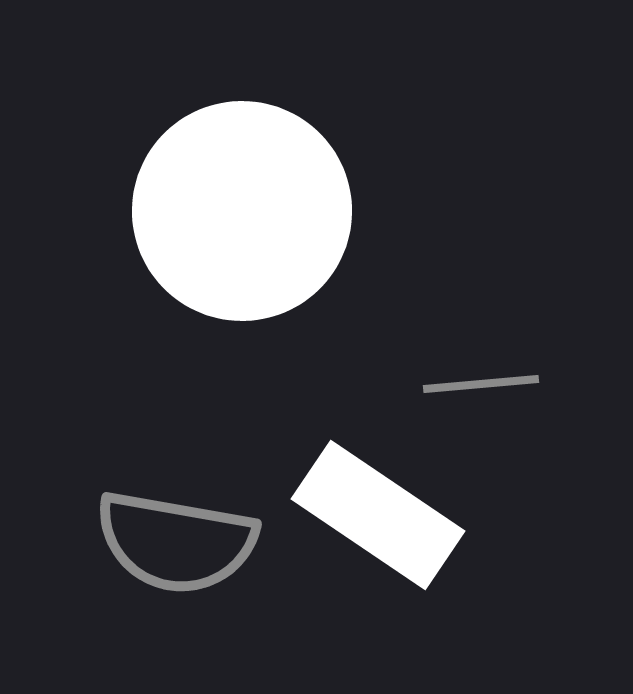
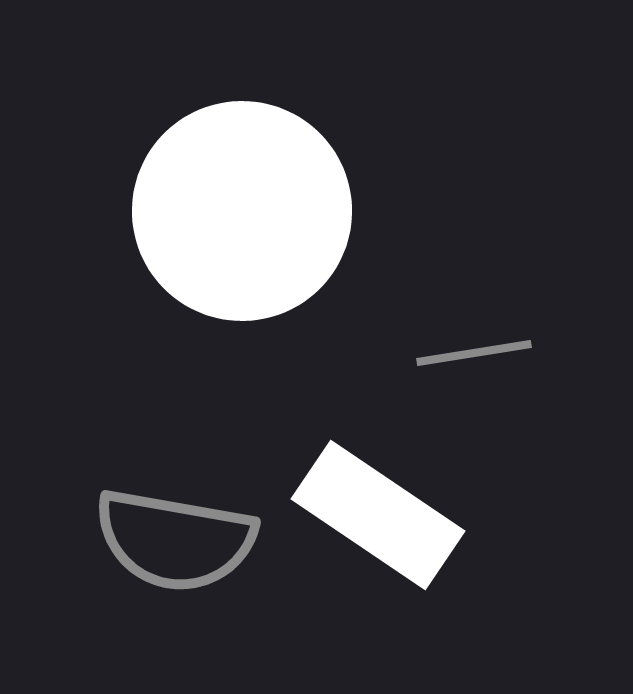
gray line: moved 7 px left, 31 px up; rotated 4 degrees counterclockwise
gray semicircle: moved 1 px left, 2 px up
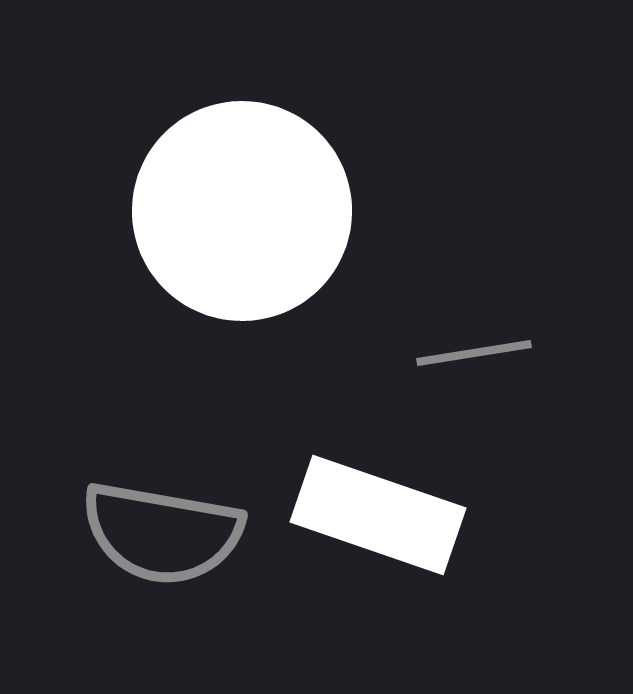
white rectangle: rotated 15 degrees counterclockwise
gray semicircle: moved 13 px left, 7 px up
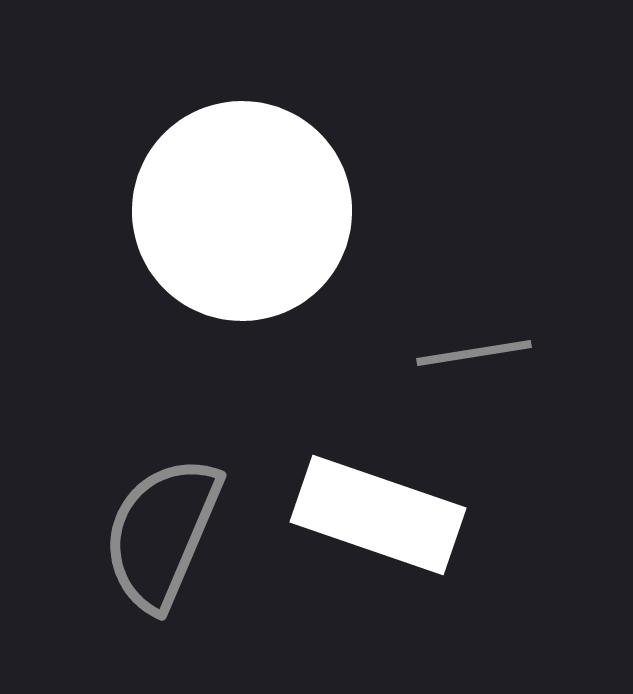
gray semicircle: rotated 103 degrees clockwise
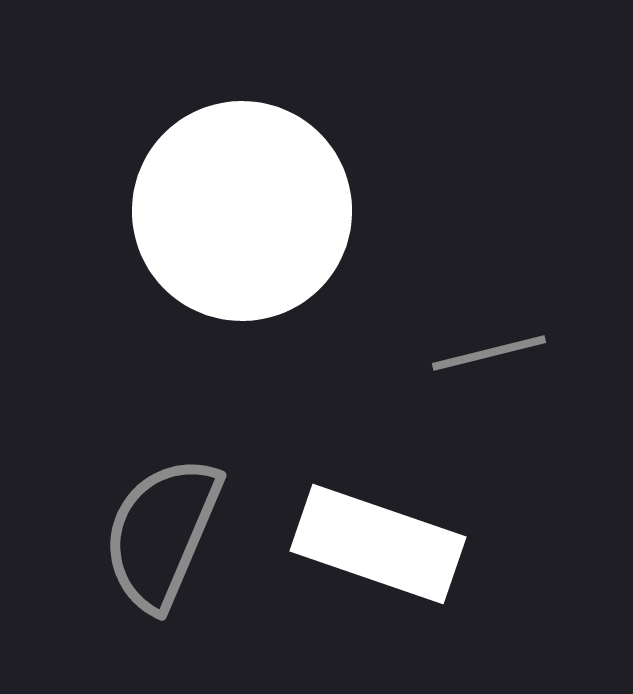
gray line: moved 15 px right; rotated 5 degrees counterclockwise
white rectangle: moved 29 px down
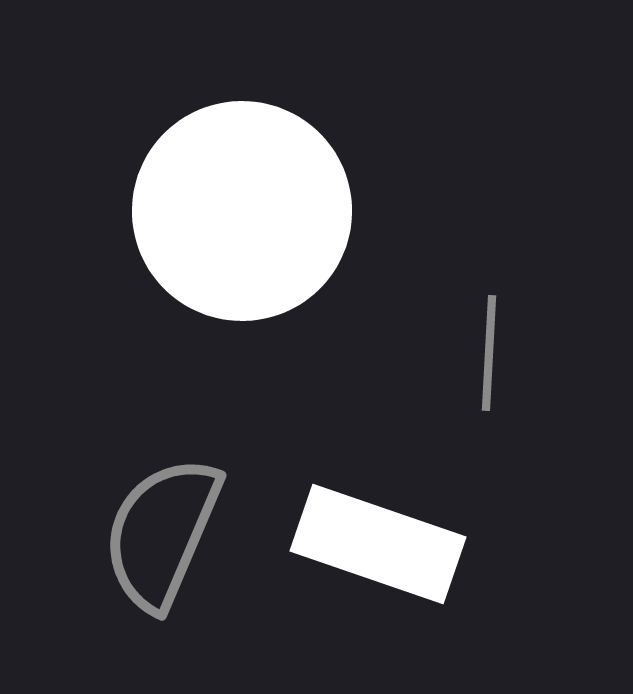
gray line: rotated 73 degrees counterclockwise
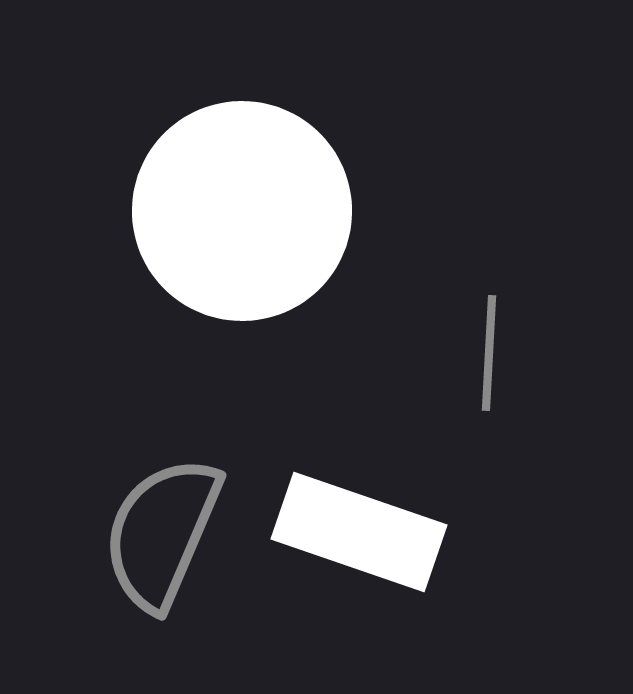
white rectangle: moved 19 px left, 12 px up
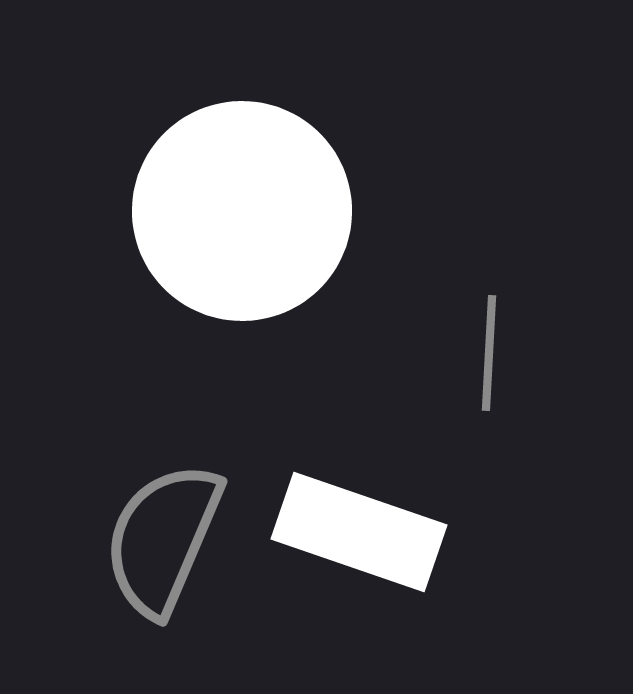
gray semicircle: moved 1 px right, 6 px down
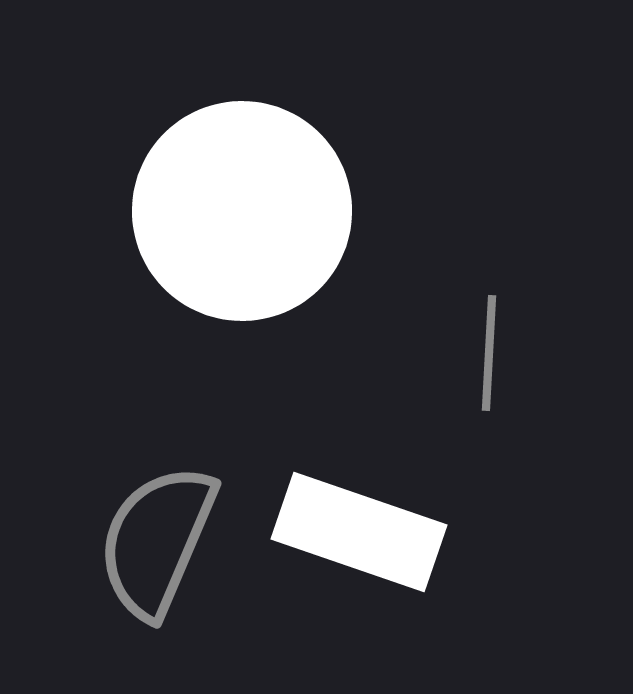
gray semicircle: moved 6 px left, 2 px down
